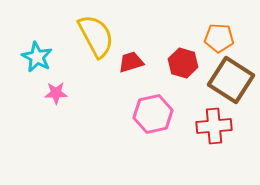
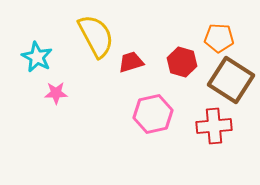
red hexagon: moved 1 px left, 1 px up
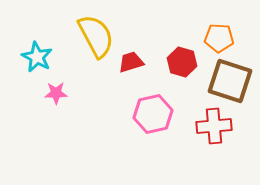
brown square: moved 1 px left, 1 px down; rotated 15 degrees counterclockwise
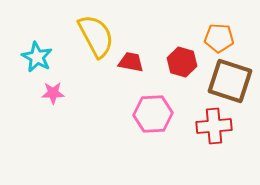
red trapezoid: rotated 28 degrees clockwise
pink star: moved 3 px left
pink hexagon: rotated 9 degrees clockwise
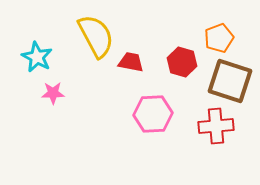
orange pentagon: rotated 24 degrees counterclockwise
red cross: moved 2 px right
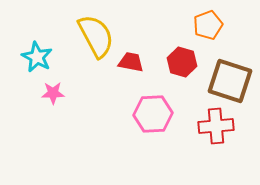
orange pentagon: moved 11 px left, 13 px up
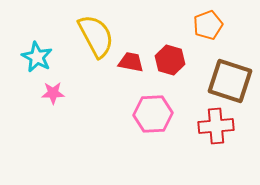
red hexagon: moved 12 px left, 2 px up
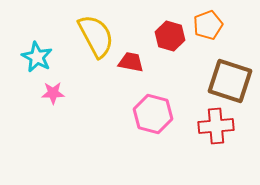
red hexagon: moved 24 px up
pink hexagon: rotated 18 degrees clockwise
